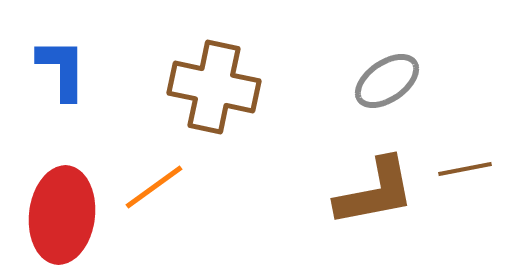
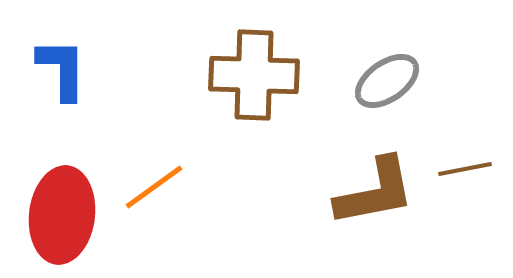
brown cross: moved 40 px right, 12 px up; rotated 10 degrees counterclockwise
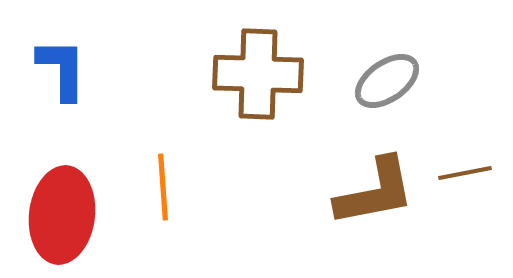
brown cross: moved 4 px right, 1 px up
brown line: moved 4 px down
orange line: moved 9 px right; rotated 58 degrees counterclockwise
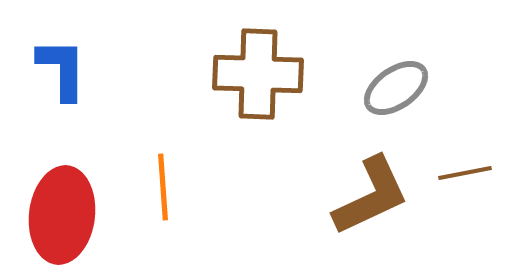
gray ellipse: moved 9 px right, 7 px down
brown L-shape: moved 4 px left, 4 px down; rotated 14 degrees counterclockwise
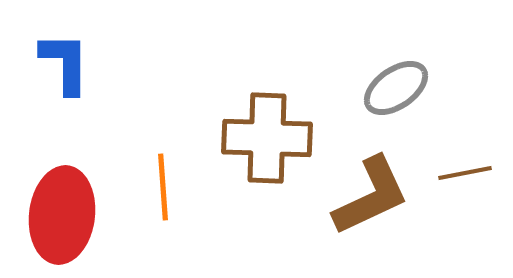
blue L-shape: moved 3 px right, 6 px up
brown cross: moved 9 px right, 64 px down
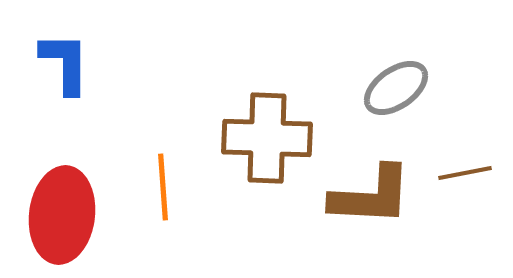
brown L-shape: rotated 28 degrees clockwise
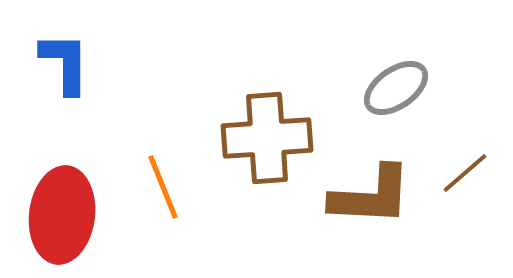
brown cross: rotated 6 degrees counterclockwise
brown line: rotated 30 degrees counterclockwise
orange line: rotated 18 degrees counterclockwise
